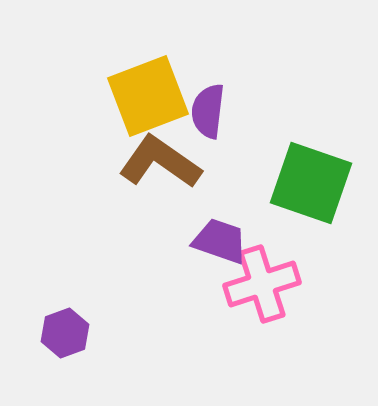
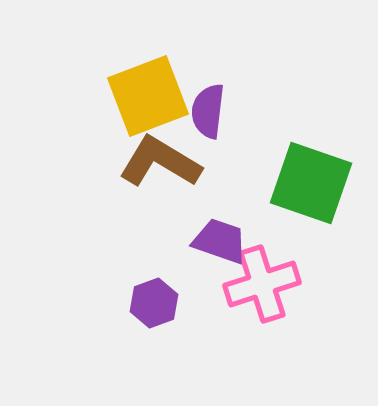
brown L-shape: rotated 4 degrees counterclockwise
purple hexagon: moved 89 px right, 30 px up
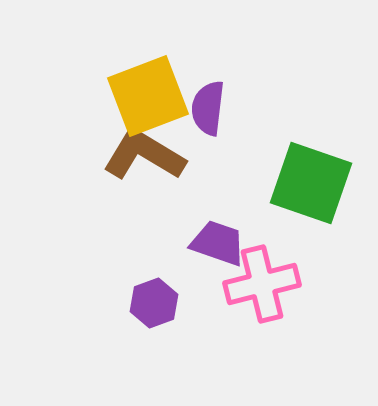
purple semicircle: moved 3 px up
brown L-shape: moved 16 px left, 7 px up
purple trapezoid: moved 2 px left, 2 px down
pink cross: rotated 4 degrees clockwise
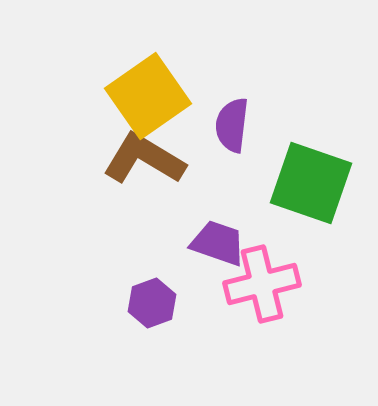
yellow square: rotated 14 degrees counterclockwise
purple semicircle: moved 24 px right, 17 px down
brown L-shape: moved 4 px down
purple hexagon: moved 2 px left
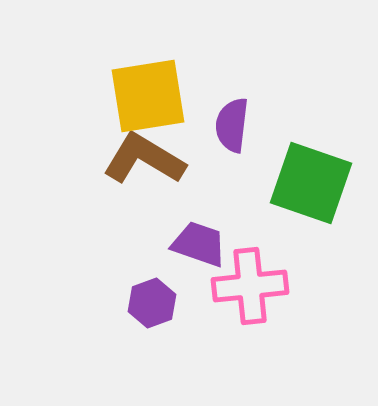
yellow square: rotated 26 degrees clockwise
purple trapezoid: moved 19 px left, 1 px down
pink cross: moved 12 px left, 2 px down; rotated 8 degrees clockwise
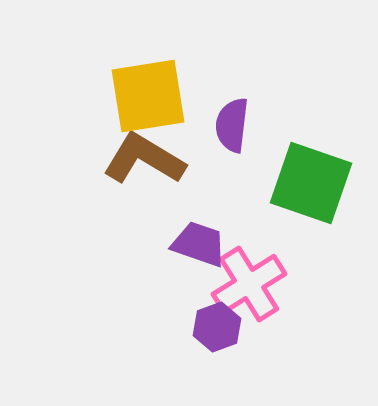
pink cross: moved 1 px left, 2 px up; rotated 26 degrees counterclockwise
purple hexagon: moved 65 px right, 24 px down
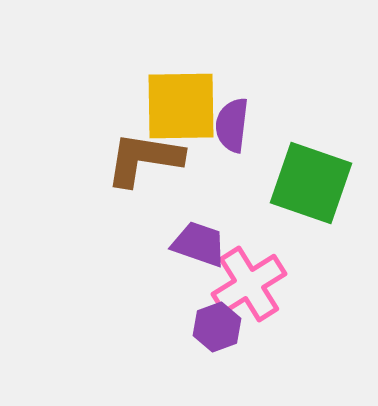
yellow square: moved 33 px right, 10 px down; rotated 8 degrees clockwise
brown L-shape: rotated 22 degrees counterclockwise
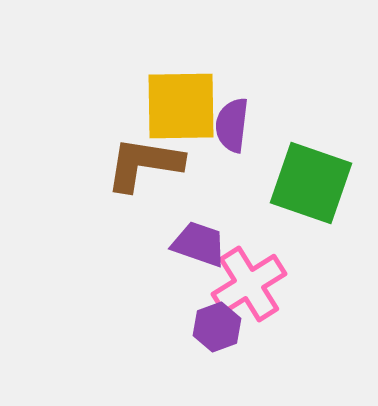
brown L-shape: moved 5 px down
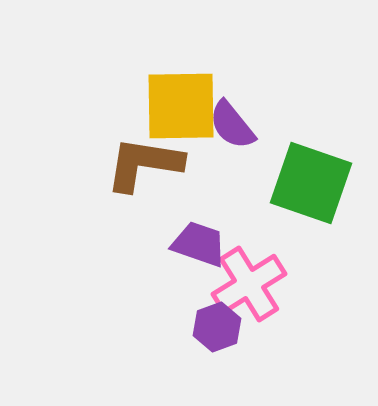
purple semicircle: rotated 46 degrees counterclockwise
